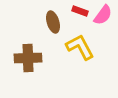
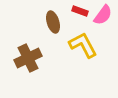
yellow L-shape: moved 3 px right, 2 px up
brown cross: rotated 24 degrees counterclockwise
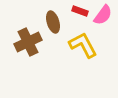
brown cross: moved 16 px up
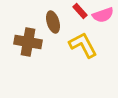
red rectangle: rotated 28 degrees clockwise
pink semicircle: rotated 35 degrees clockwise
brown cross: rotated 36 degrees clockwise
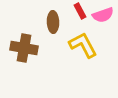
red rectangle: rotated 14 degrees clockwise
brown ellipse: rotated 15 degrees clockwise
brown cross: moved 4 px left, 6 px down
